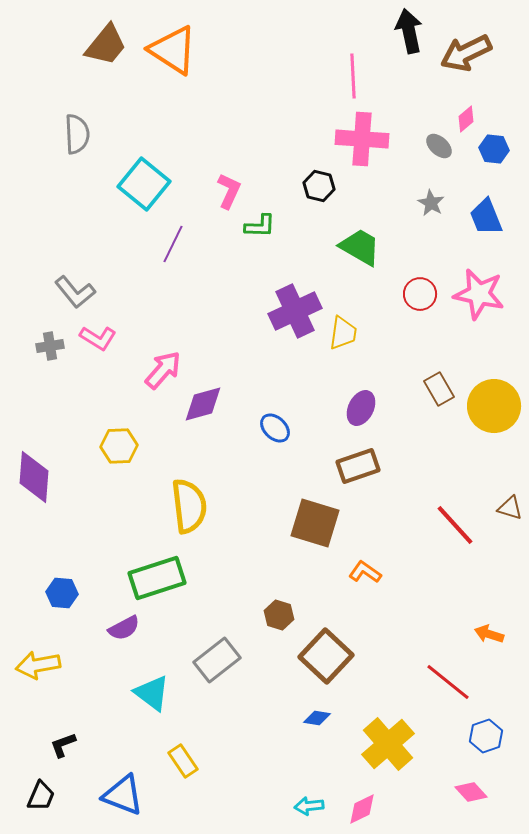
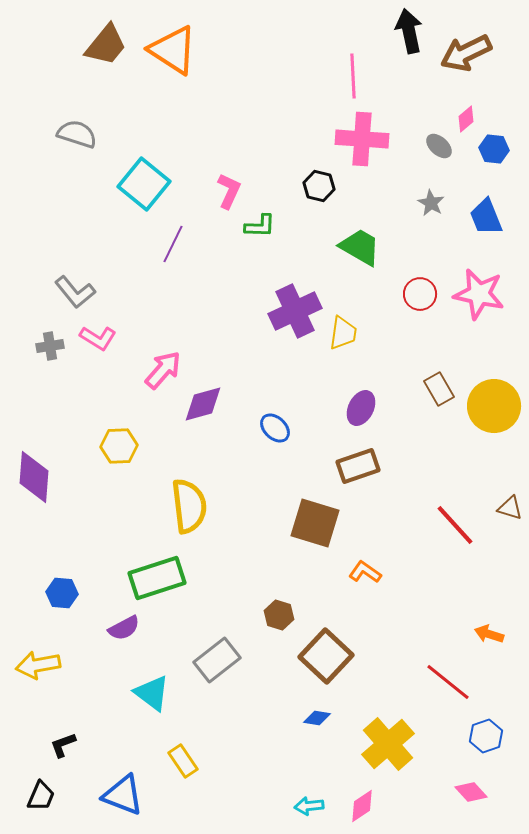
gray semicircle at (77, 134): rotated 69 degrees counterclockwise
pink diamond at (362, 809): moved 3 px up; rotated 8 degrees counterclockwise
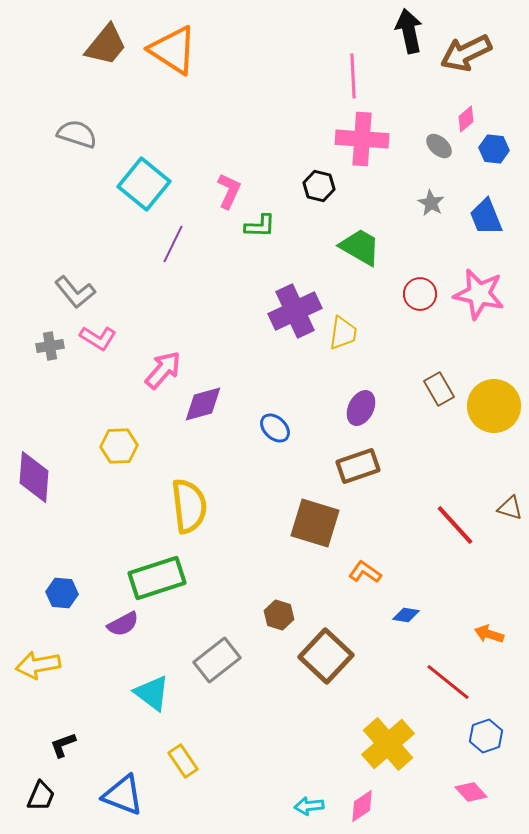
purple semicircle at (124, 628): moved 1 px left, 4 px up
blue diamond at (317, 718): moved 89 px right, 103 px up
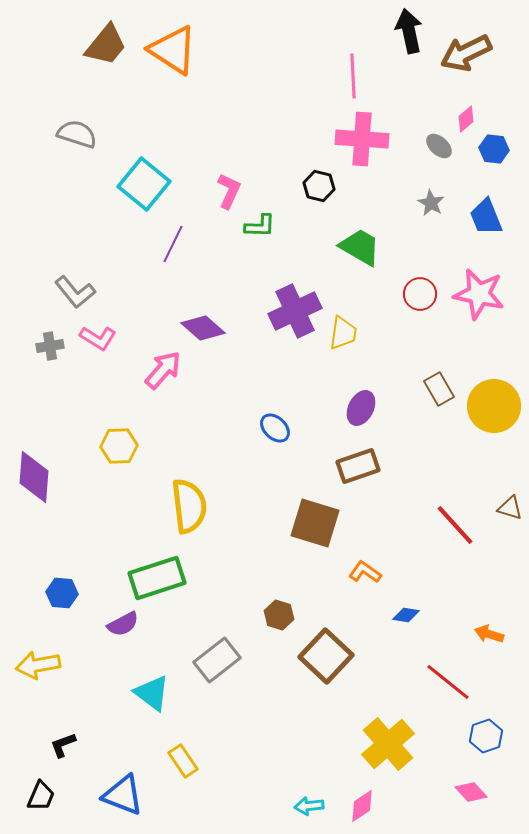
purple diamond at (203, 404): moved 76 px up; rotated 57 degrees clockwise
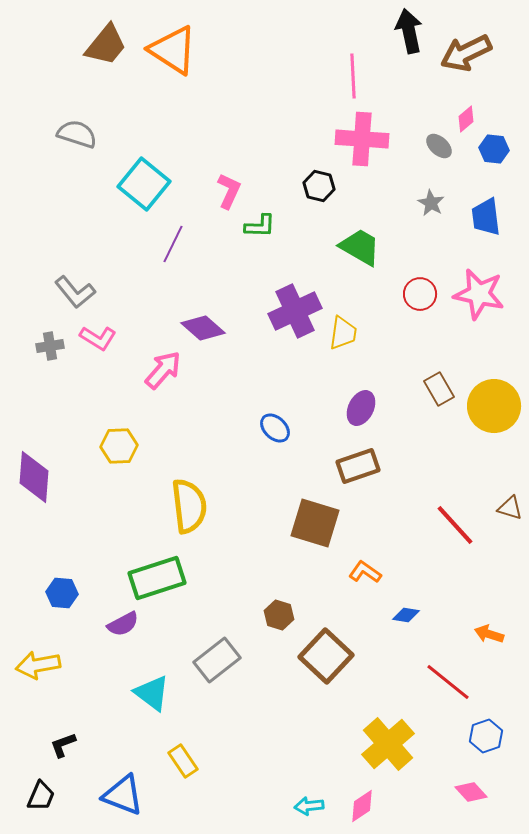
blue trapezoid at (486, 217): rotated 15 degrees clockwise
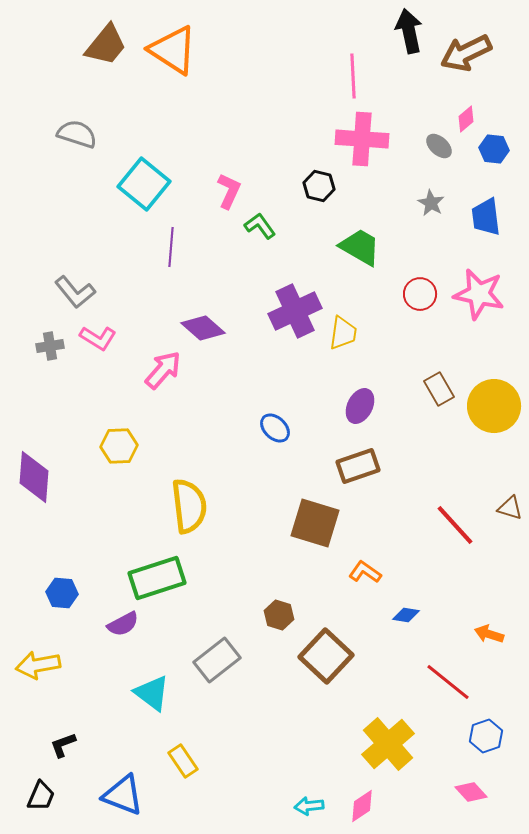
green L-shape at (260, 226): rotated 128 degrees counterclockwise
purple line at (173, 244): moved 2 px left, 3 px down; rotated 21 degrees counterclockwise
purple ellipse at (361, 408): moved 1 px left, 2 px up
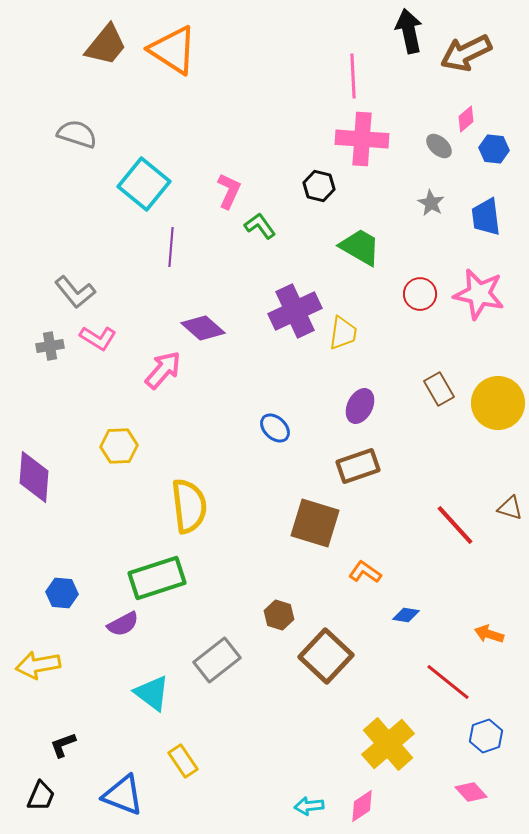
yellow circle at (494, 406): moved 4 px right, 3 px up
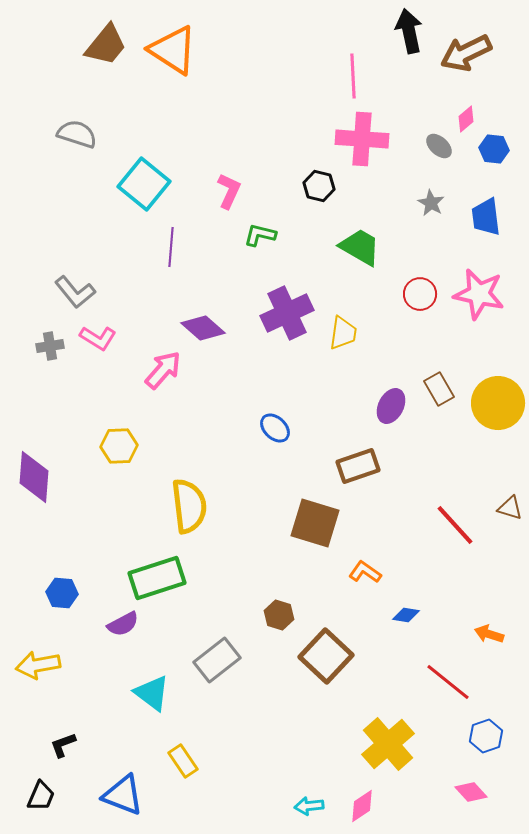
green L-shape at (260, 226): moved 9 px down; rotated 40 degrees counterclockwise
purple cross at (295, 311): moved 8 px left, 2 px down
purple ellipse at (360, 406): moved 31 px right
